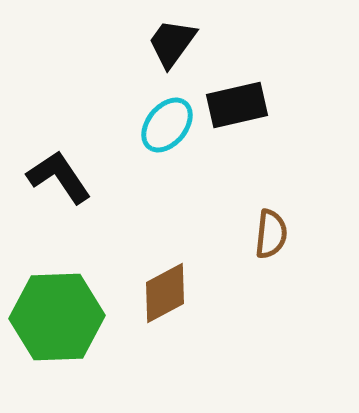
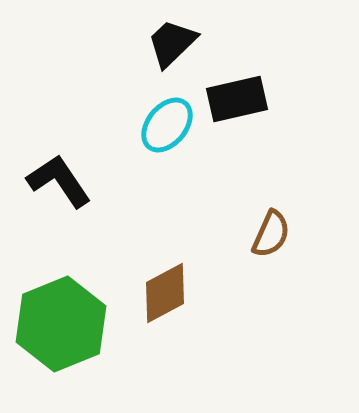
black trapezoid: rotated 10 degrees clockwise
black rectangle: moved 6 px up
black L-shape: moved 4 px down
brown semicircle: rotated 18 degrees clockwise
green hexagon: moved 4 px right, 7 px down; rotated 20 degrees counterclockwise
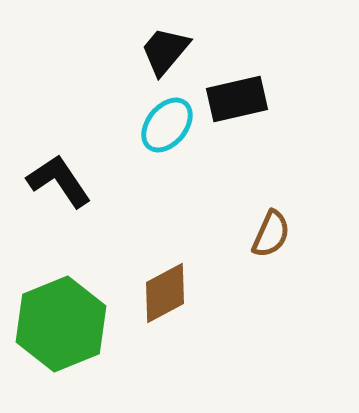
black trapezoid: moved 7 px left, 8 px down; rotated 6 degrees counterclockwise
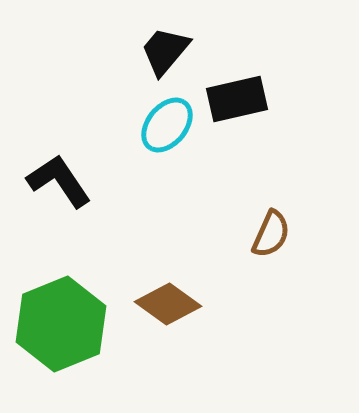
brown diamond: moved 3 px right, 11 px down; rotated 64 degrees clockwise
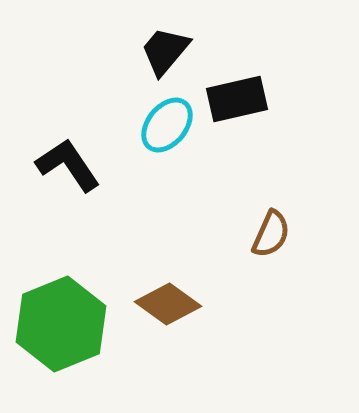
black L-shape: moved 9 px right, 16 px up
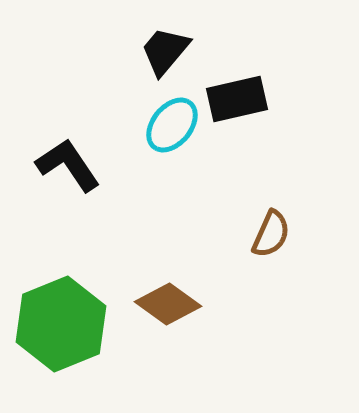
cyan ellipse: moved 5 px right
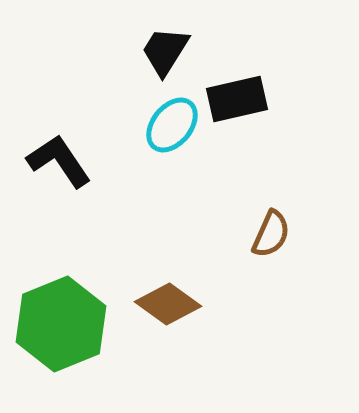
black trapezoid: rotated 8 degrees counterclockwise
black L-shape: moved 9 px left, 4 px up
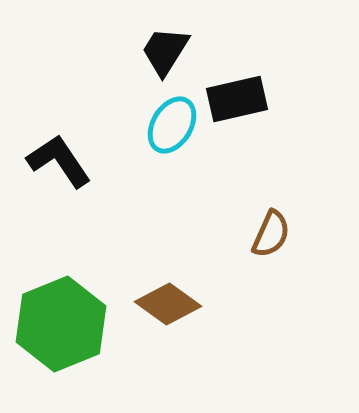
cyan ellipse: rotated 8 degrees counterclockwise
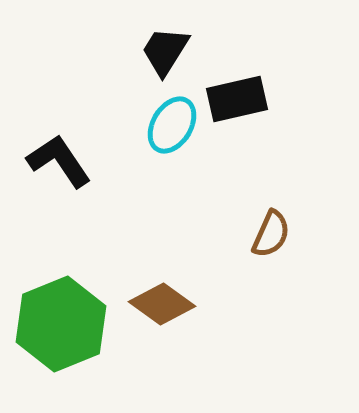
brown diamond: moved 6 px left
